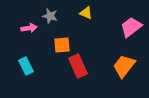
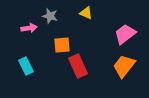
pink trapezoid: moved 6 px left, 7 px down
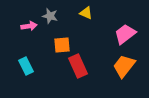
pink arrow: moved 2 px up
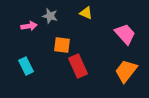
pink trapezoid: rotated 85 degrees clockwise
orange square: rotated 12 degrees clockwise
orange trapezoid: moved 2 px right, 5 px down
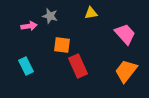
yellow triangle: moved 5 px right; rotated 32 degrees counterclockwise
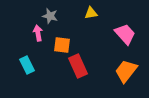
pink arrow: moved 9 px right, 7 px down; rotated 91 degrees counterclockwise
cyan rectangle: moved 1 px right, 1 px up
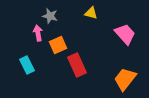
yellow triangle: rotated 24 degrees clockwise
orange square: moved 4 px left; rotated 30 degrees counterclockwise
red rectangle: moved 1 px left, 1 px up
orange trapezoid: moved 1 px left, 8 px down
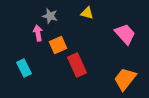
yellow triangle: moved 4 px left
cyan rectangle: moved 3 px left, 3 px down
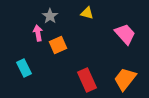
gray star: rotated 21 degrees clockwise
red rectangle: moved 10 px right, 15 px down
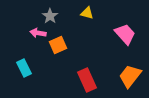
pink arrow: rotated 70 degrees counterclockwise
orange trapezoid: moved 5 px right, 3 px up
